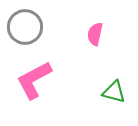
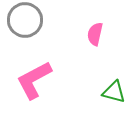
gray circle: moved 7 px up
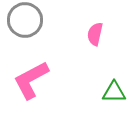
pink L-shape: moved 3 px left
green triangle: rotated 15 degrees counterclockwise
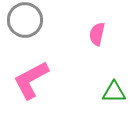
pink semicircle: moved 2 px right
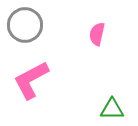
gray circle: moved 5 px down
green triangle: moved 2 px left, 17 px down
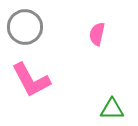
gray circle: moved 2 px down
pink L-shape: rotated 90 degrees counterclockwise
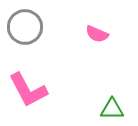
pink semicircle: rotated 80 degrees counterclockwise
pink L-shape: moved 3 px left, 10 px down
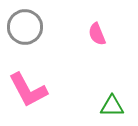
pink semicircle: rotated 45 degrees clockwise
green triangle: moved 3 px up
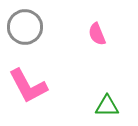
pink L-shape: moved 4 px up
green triangle: moved 5 px left
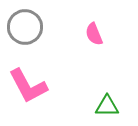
pink semicircle: moved 3 px left
